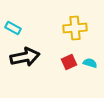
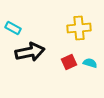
yellow cross: moved 4 px right
black arrow: moved 5 px right, 5 px up
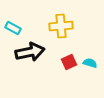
yellow cross: moved 18 px left, 2 px up
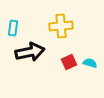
cyan rectangle: rotated 70 degrees clockwise
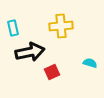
cyan rectangle: rotated 21 degrees counterclockwise
red square: moved 17 px left, 10 px down
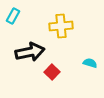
cyan rectangle: moved 12 px up; rotated 42 degrees clockwise
red square: rotated 21 degrees counterclockwise
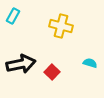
yellow cross: rotated 20 degrees clockwise
black arrow: moved 9 px left, 12 px down
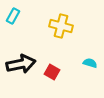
red square: rotated 14 degrees counterclockwise
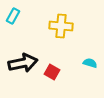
yellow cross: rotated 10 degrees counterclockwise
black arrow: moved 2 px right, 1 px up
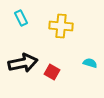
cyan rectangle: moved 8 px right, 2 px down; rotated 56 degrees counterclockwise
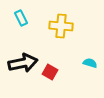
red square: moved 2 px left
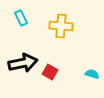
cyan semicircle: moved 2 px right, 11 px down
